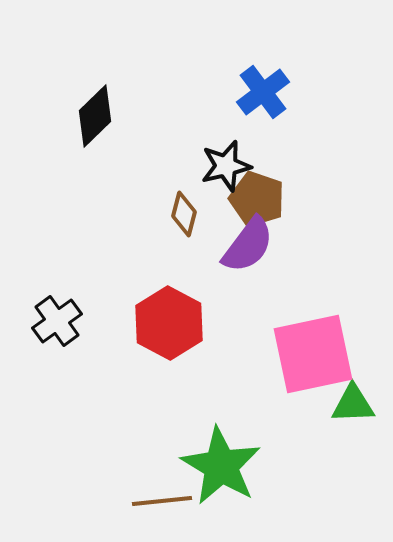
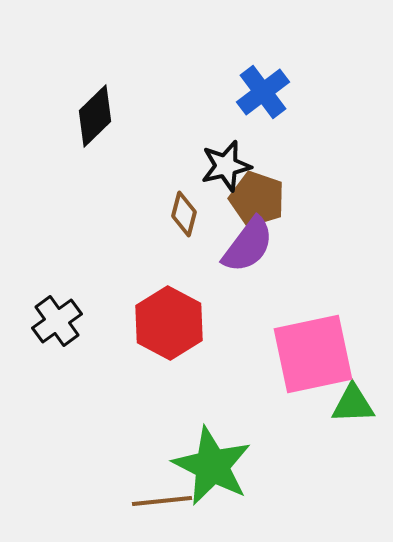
green star: moved 9 px left; rotated 4 degrees counterclockwise
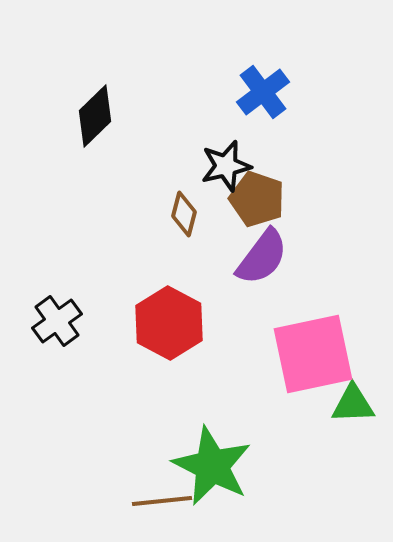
purple semicircle: moved 14 px right, 12 px down
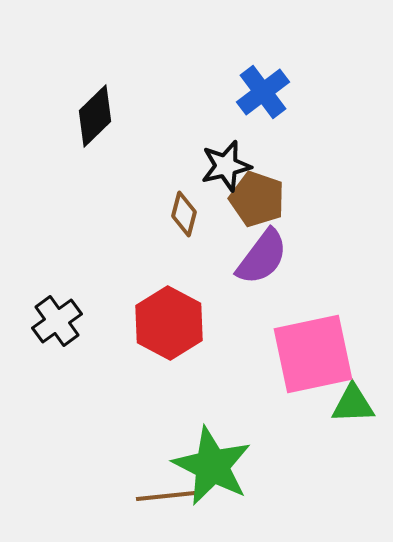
brown line: moved 4 px right, 5 px up
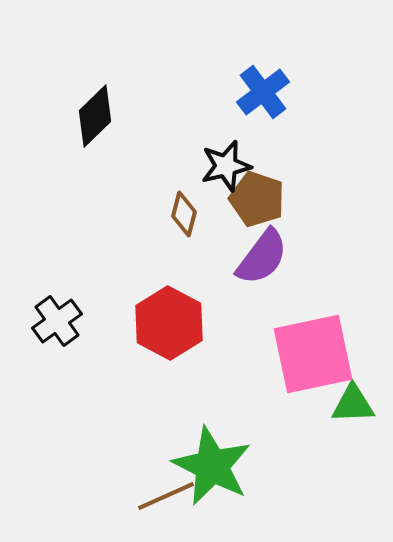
brown line: rotated 18 degrees counterclockwise
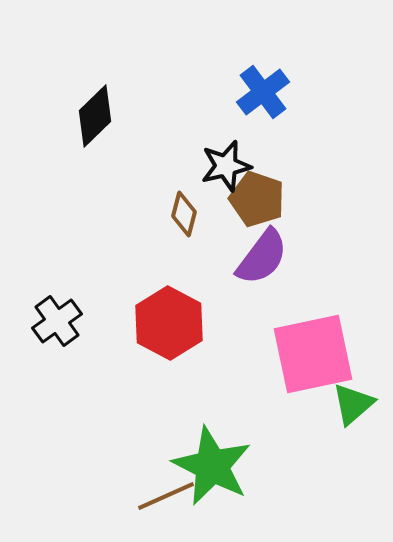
green triangle: rotated 39 degrees counterclockwise
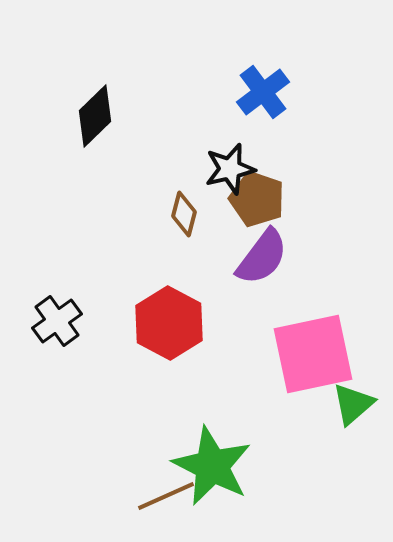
black star: moved 4 px right, 3 px down
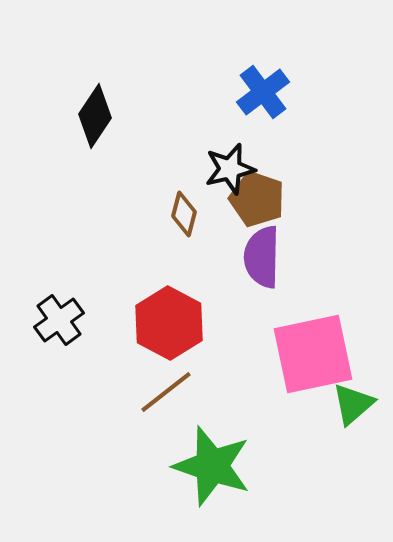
black diamond: rotated 12 degrees counterclockwise
purple semicircle: rotated 144 degrees clockwise
black cross: moved 2 px right, 1 px up
green star: rotated 8 degrees counterclockwise
brown line: moved 104 px up; rotated 14 degrees counterclockwise
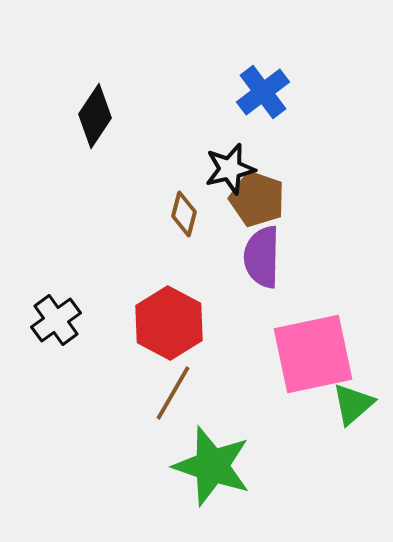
black cross: moved 3 px left
brown line: moved 7 px right, 1 px down; rotated 22 degrees counterclockwise
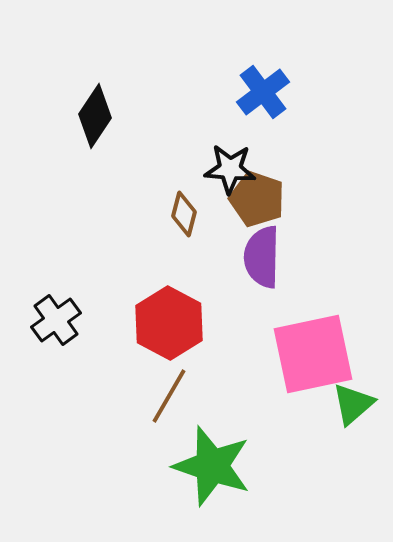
black star: rotated 18 degrees clockwise
brown line: moved 4 px left, 3 px down
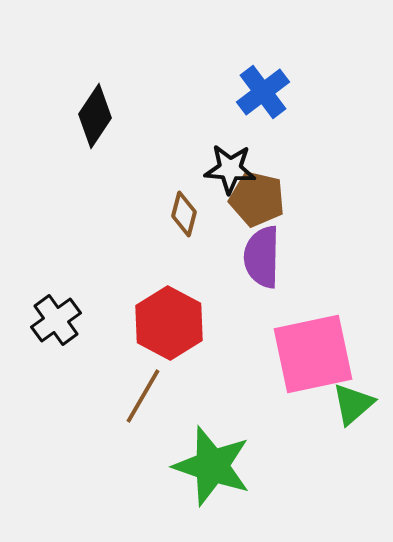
brown pentagon: rotated 6 degrees counterclockwise
brown line: moved 26 px left
